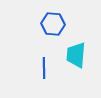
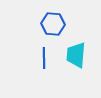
blue line: moved 10 px up
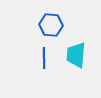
blue hexagon: moved 2 px left, 1 px down
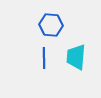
cyan trapezoid: moved 2 px down
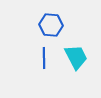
cyan trapezoid: rotated 148 degrees clockwise
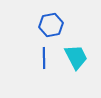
blue hexagon: rotated 15 degrees counterclockwise
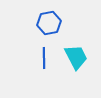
blue hexagon: moved 2 px left, 2 px up
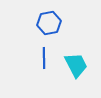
cyan trapezoid: moved 8 px down
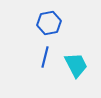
blue line: moved 1 px right, 1 px up; rotated 15 degrees clockwise
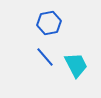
blue line: rotated 55 degrees counterclockwise
